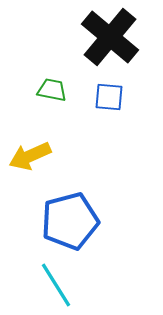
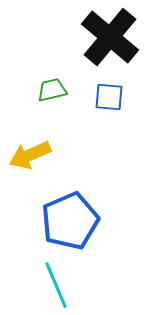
green trapezoid: rotated 24 degrees counterclockwise
yellow arrow: moved 1 px up
blue pentagon: rotated 8 degrees counterclockwise
cyan line: rotated 9 degrees clockwise
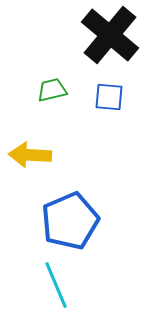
black cross: moved 2 px up
yellow arrow: rotated 27 degrees clockwise
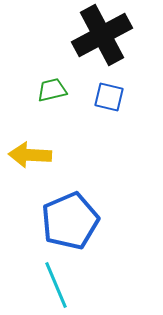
black cross: moved 8 px left; rotated 22 degrees clockwise
blue square: rotated 8 degrees clockwise
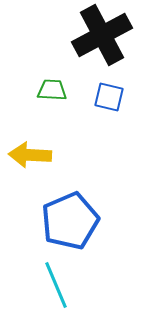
green trapezoid: rotated 16 degrees clockwise
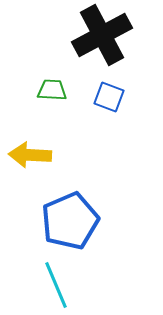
blue square: rotated 8 degrees clockwise
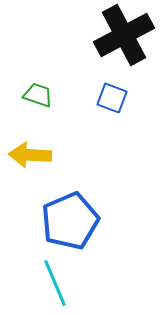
black cross: moved 22 px right
green trapezoid: moved 14 px left, 5 px down; rotated 16 degrees clockwise
blue square: moved 3 px right, 1 px down
cyan line: moved 1 px left, 2 px up
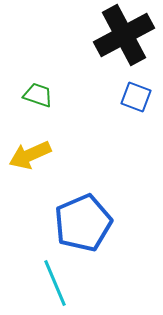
blue square: moved 24 px right, 1 px up
yellow arrow: rotated 27 degrees counterclockwise
blue pentagon: moved 13 px right, 2 px down
